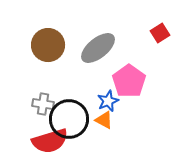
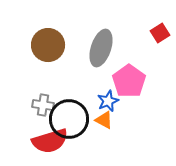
gray ellipse: moved 3 px right; rotated 33 degrees counterclockwise
gray cross: moved 1 px down
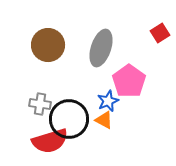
gray cross: moved 3 px left, 1 px up
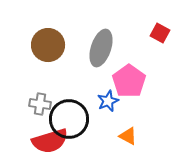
red square: rotated 30 degrees counterclockwise
orange triangle: moved 24 px right, 16 px down
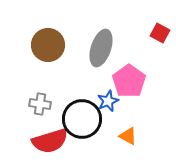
black circle: moved 13 px right
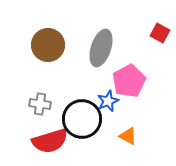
pink pentagon: rotated 8 degrees clockwise
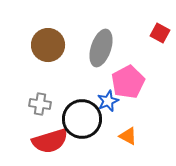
pink pentagon: moved 1 px left, 1 px down
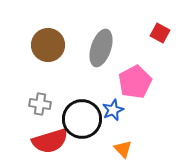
pink pentagon: moved 7 px right
blue star: moved 5 px right, 9 px down
orange triangle: moved 5 px left, 13 px down; rotated 18 degrees clockwise
